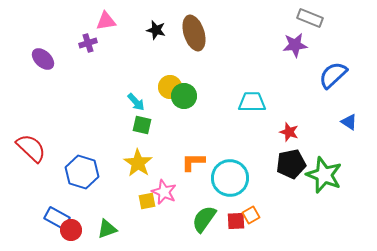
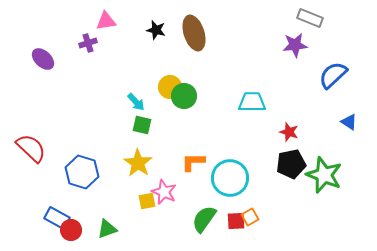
orange square: moved 1 px left, 2 px down
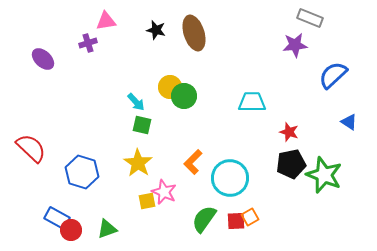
orange L-shape: rotated 45 degrees counterclockwise
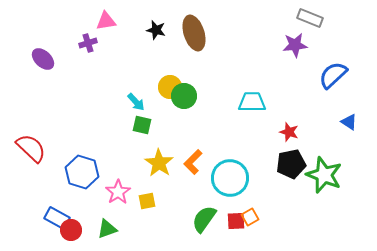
yellow star: moved 21 px right
pink star: moved 46 px left; rotated 15 degrees clockwise
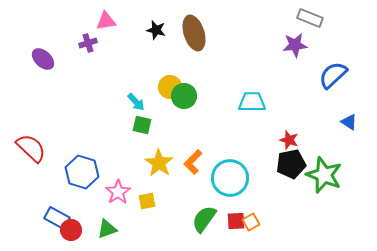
red star: moved 8 px down
orange square: moved 1 px right, 5 px down
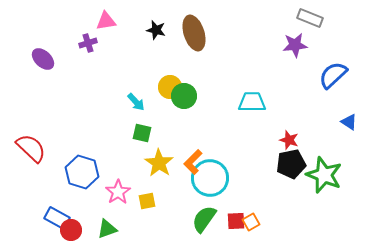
green square: moved 8 px down
cyan circle: moved 20 px left
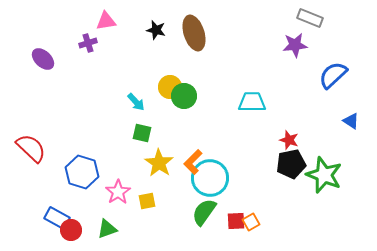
blue triangle: moved 2 px right, 1 px up
green semicircle: moved 7 px up
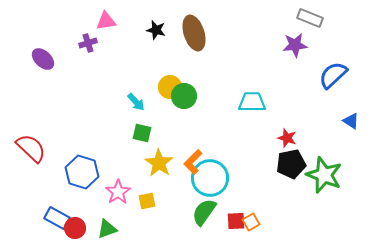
red star: moved 2 px left, 2 px up
red circle: moved 4 px right, 2 px up
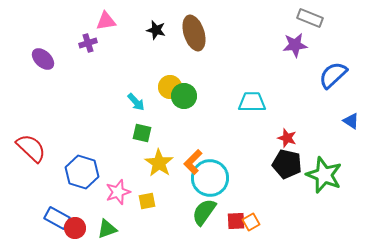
black pentagon: moved 4 px left; rotated 24 degrees clockwise
pink star: rotated 15 degrees clockwise
